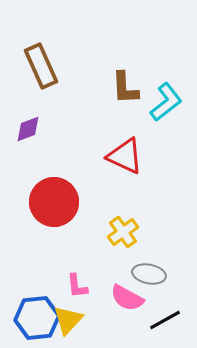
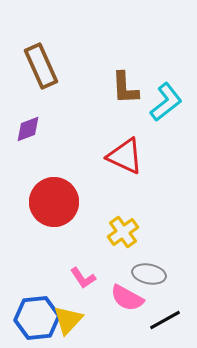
pink L-shape: moved 6 px right, 8 px up; rotated 28 degrees counterclockwise
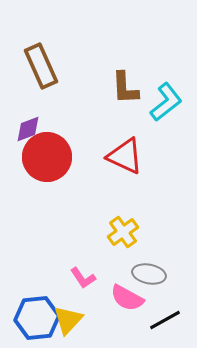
red circle: moved 7 px left, 45 px up
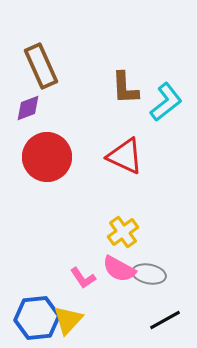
purple diamond: moved 21 px up
pink semicircle: moved 8 px left, 29 px up
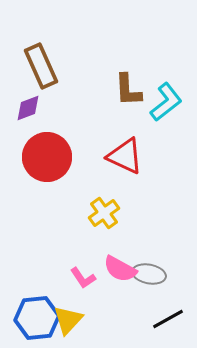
brown L-shape: moved 3 px right, 2 px down
yellow cross: moved 19 px left, 19 px up
pink semicircle: moved 1 px right
black line: moved 3 px right, 1 px up
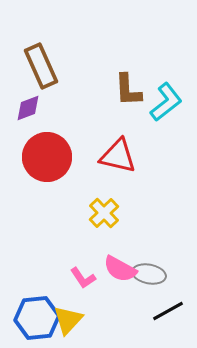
red triangle: moved 7 px left; rotated 12 degrees counterclockwise
yellow cross: rotated 8 degrees counterclockwise
black line: moved 8 px up
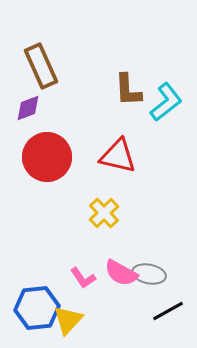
pink semicircle: moved 1 px right, 4 px down
blue hexagon: moved 10 px up
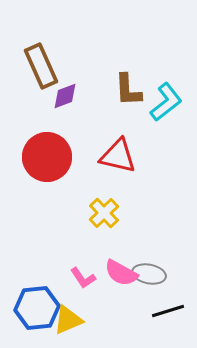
purple diamond: moved 37 px right, 12 px up
black line: rotated 12 degrees clockwise
yellow triangle: rotated 24 degrees clockwise
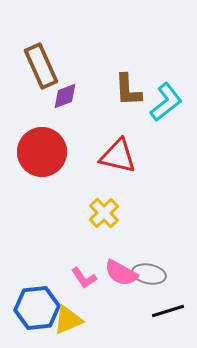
red circle: moved 5 px left, 5 px up
pink L-shape: moved 1 px right
